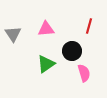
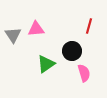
pink triangle: moved 10 px left
gray triangle: moved 1 px down
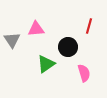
gray triangle: moved 1 px left, 5 px down
black circle: moved 4 px left, 4 px up
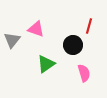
pink triangle: rotated 24 degrees clockwise
gray triangle: rotated 12 degrees clockwise
black circle: moved 5 px right, 2 px up
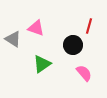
pink triangle: moved 1 px up
gray triangle: moved 1 px right, 1 px up; rotated 36 degrees counterclockwise
green triangle: moved 4 px left
pink semicircle: rotated 24 degrees counterclockwise
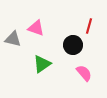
gray triangle: rotated 18 degrees counterclockwise
